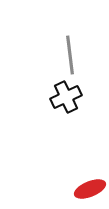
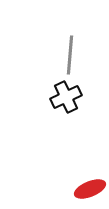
gray line: rotated 12 degrees clockwise
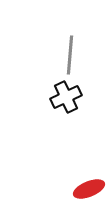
red ellipse: moved 1 px left
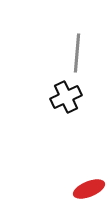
gray line: moved 7 px right, 2 px up
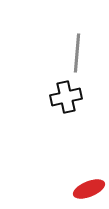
black cross: rotated 12 degrees clockwise
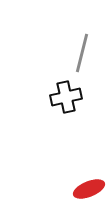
gray line: moved 5 px right; rotated 9 degrees clockwise
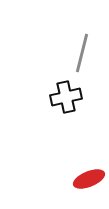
red ellipse: moved 10 px up
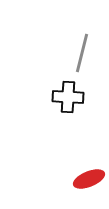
black cross: moved 2 px right; rotated 16 degrees clockwise
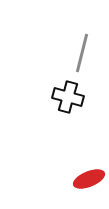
black cross: rotated 12 degrees clockwise
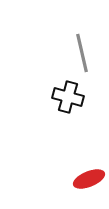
gray line: rotated 27 degrees counterclockwise
